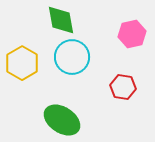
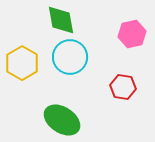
cyan circle: moved 2 px left
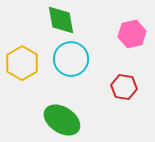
cyan circle: moved 1 px right, 2 px down
red hexagon: moved 1 px right
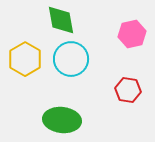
yellow hexagon: moved 3 px right, 4 px up
red hexagon: moved 4 px right, 3 px down
green ellipse: rotated 27 degrees counterclockwise
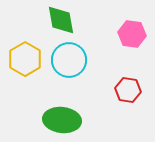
pink hexagon: rotated 20 degrees clockwise
cyan circle: moved 2 px left, 1 px down
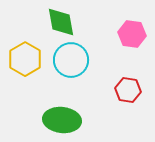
green diamond: moved 2 px down
cyan circle: moved 2 px right
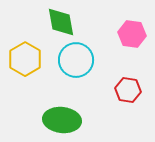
cyan circle: moved 5 px right
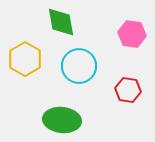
cyan circle: moved 3 px right, 6 px down
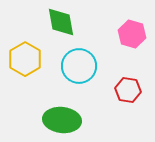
pink hexagon: rotated 8 degrees clockwise
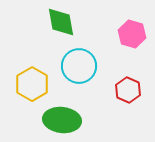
yellow hexagon: moved 7 px right, 25 px down
red hexagon: rotated 15 degrees clockwise
